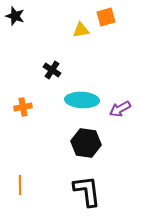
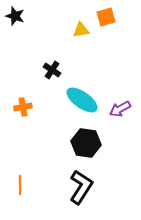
cyan ellipse: rotated 32 degrees clockwise
black L-shape: moved 6 px left, 4 px up; rotated 40 degrees clockwise
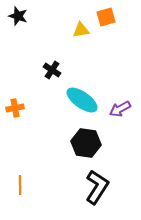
black star: moved 3 px right
orange cross: moved 8 px left, 1 px down
black L-shape: moved 16 px right
